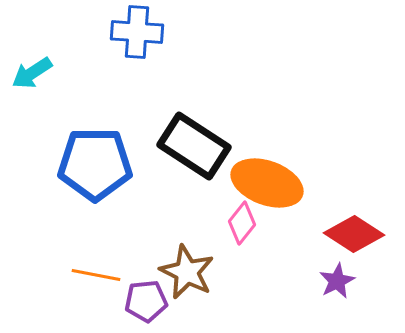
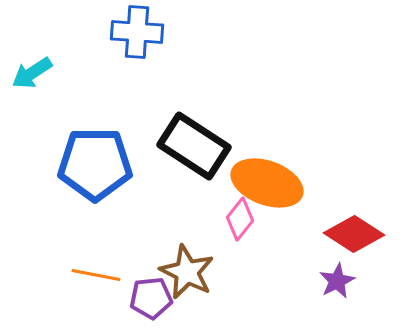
pink diamond: moved 2 px left, 4 px up
purple pentagon: moved 5 px right, 3 px up
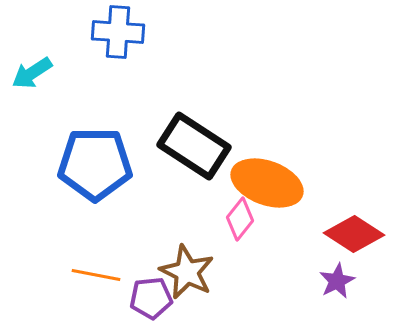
blue cross: moved 19 px left
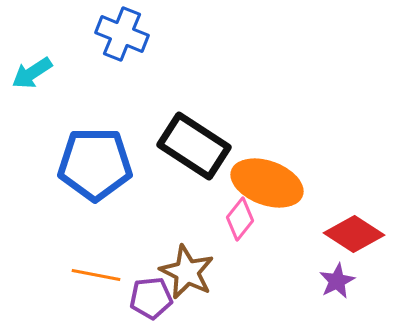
blue cross: moved 4 px right, 2 px down; rotated 18 degrees clockwise
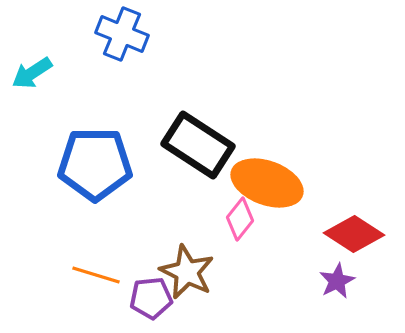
black rectangle: moved 4 px right, 1 px up
orange line: rotated 6 degrees clockwise
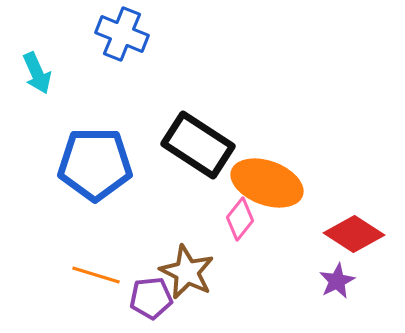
cyan arrow: moved 5 px right; rotated 81 degrees counterclockwise
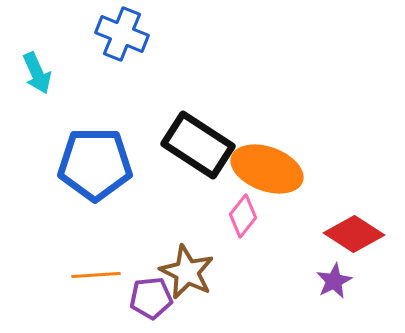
orange ellipse: moved 14 px up
pink diamond: moved 3 px right, 3 px up
orange line: rotated 21 degrees counterclockwise
purple star: moved 3 px left
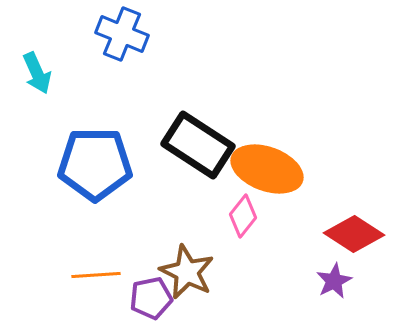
purple pentagon: rotated 6 degrees counterclockwise
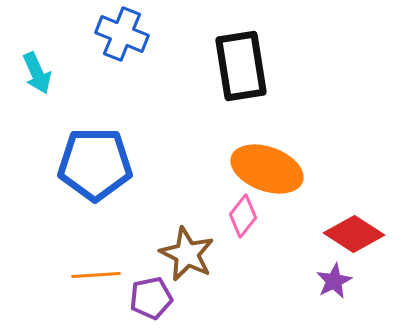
black rectangle: moved 43 px right, 79 px up; rotated 48 degrees clockwise
brown star: moved 18 px up
